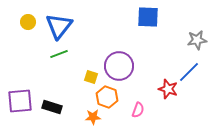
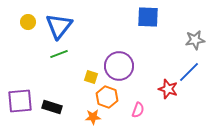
gray star: moved 2 px left
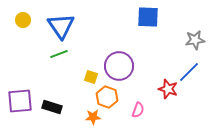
yellow circle: moved 5 px left, 2 px up
blue triangle: moved 2 px right; rotated 12 degrees counterclockwise
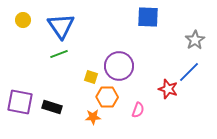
gray star: rotated 24 degrees counterclockwise
orange hexagon: rotated 20 degrees counterclockwise
purple square: moved 1 px down; rotated 16 degrees clockwise
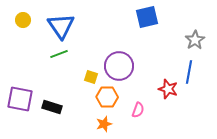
blue square: moved 1 px left; rotated 15 degrees counterclockwise
blue line: rotated 35 degrees counterclockwise
purple square: moved 3 px up
orange star: moved 11 px right, 7 px down; rotated 14 degrees counterclockwise
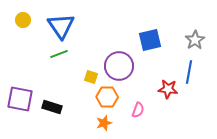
blue square: moved 3 px right, 23 px down
red star: rotated 12 degrees counterclockwise
orange star: moved 1 px up
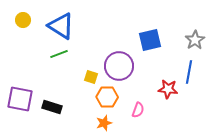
blue triangle: rotated 24 degrees counterclockwise
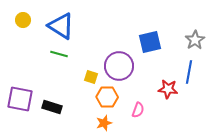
blue square: moved 2 px down
green line: rotated 36 degrees clockwise
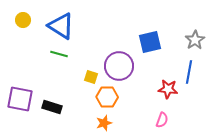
pink semicircle: moved 24 px right, 10 px down
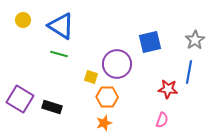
purple circle: moved 2 px left, 2 px up
purple square: rotated 20 degrees clockwise
